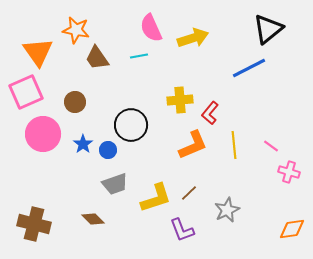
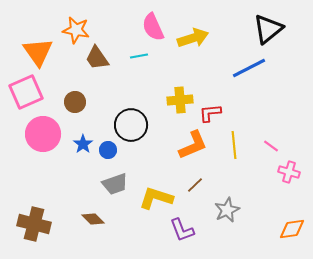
pink semicircle: moved 2 px right, 1 px up
red L-shape: rotated 45 degrees clockwise
brown line: moved 6 px right, 8 px up
yellow L-shape: rotated 144 degrees counterclockwise
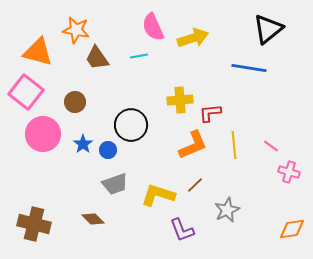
orange triangle: rotated 40 degrees counterclockwise
blue line: rotated 36 degrees clockwise
pink square: rotated 28 degrees counterclockwise
yellow L-shape: moved 2 px right, 3 px up
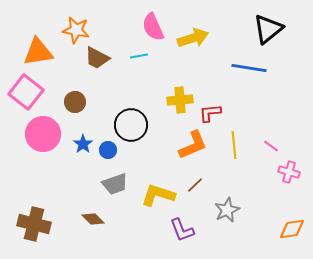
orange triangle: rotated 24 degrees counterclockwise
brown trapezoid: rotated 28 degrees counterclockwise
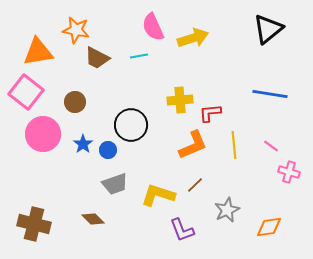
blue line: moved 21 px right, 26 px down
orange diamond: moved 23 px left, 2 px up
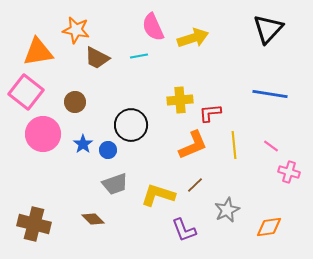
black triangle: rotated 8 degrees counterclockwise
purple L-shape: moved 2 px right
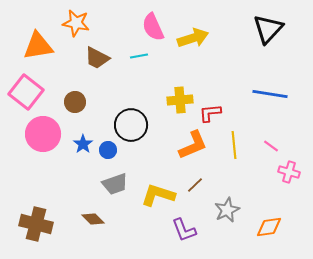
orange star: moved 7 px up
orange triangle: moved 6 px up
brown cross: moved 2 px right
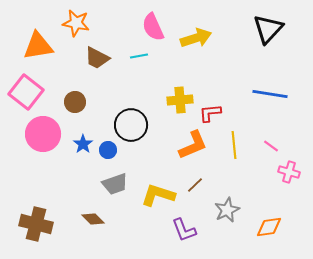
yellow arrow: moved 3 px right
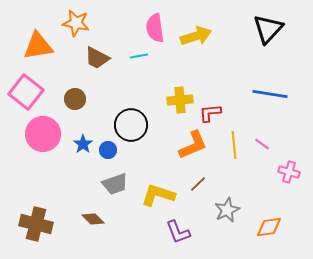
pink semicircle: moved 2 px right, 1 px down; rotated 16 degrees clockwise
yellow arrow: moved 2 px up
brown circle: moved 3 px up
pink line: moved 9 px left, 2 px up
brown line: moved 3 px right, 1 px up
purple L-shape: moved 6 px left, 2 px down
